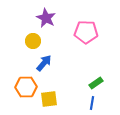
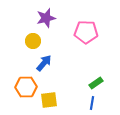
purple star: rotated 30 degrees clockwise
yellow square: moved 1 px down
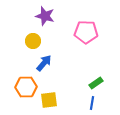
purple star: moved 1 px left, 2 px up; rotated 30 degrees clockwise
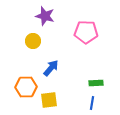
blue arrow: moved 7 px right, 5 px down
green rectangle: rotated 32 degrees clockwise
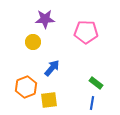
purple star: moved 3 px down; rotated 18 degrees counterclockwise
yellow circle: moved 1 px down
blue arrow: moved 1 px right
green rectangle: rotated 40 degrees clockwise
orange hexagon: rotated 20 degrees counterclockwise
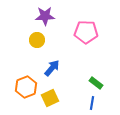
purple star: moved 3 px up
yellow circle: moved 4 px right, 2 px up
yellow square: moved 1 px right, 2 px up; rotated 18 degrees counterclockwise
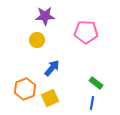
orange hexagon: moved 1 px left, 2 px down
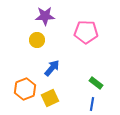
blue line: moved 1 px down
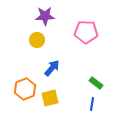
yellow square: rotated 12 degrees clockwise
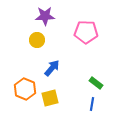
orange hexagon: rotated 15 degrees counterclockwise
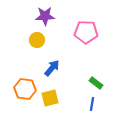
orange hexagon: rotated 15 degrees counterclockwise
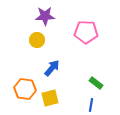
blue line: moved 1 px left, 1 px down
